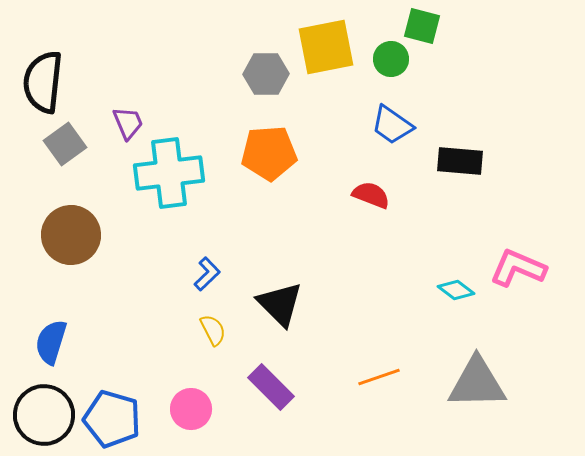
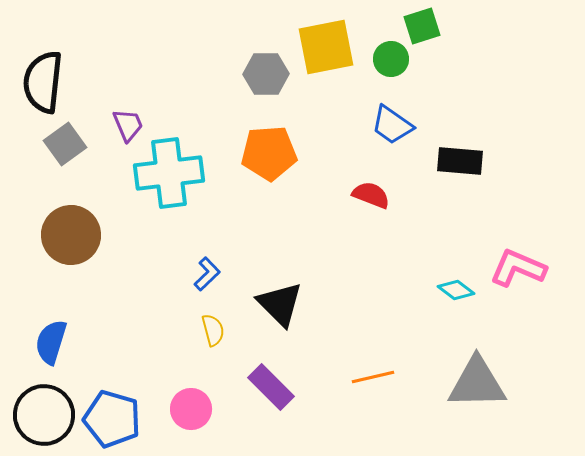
green square: rotated 33 degrees counterclockwise
purple trapezoid: moved 2 px down
yellow semicircle: rotated 12 degrees clockwise
orange line: moved 6 px left; rotated 6 degrees clockwise
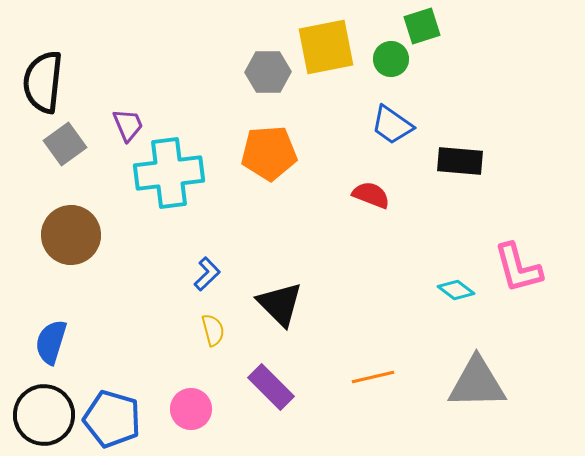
gray hexagon: moved 2 px right, 2 px up
pink L-shape: rotated 128 degrees counterclockwise
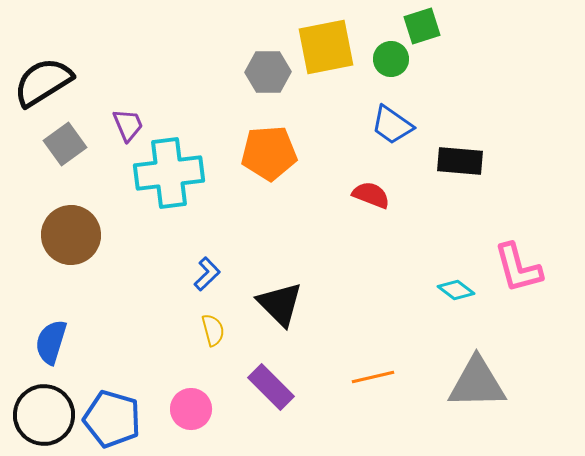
black semicircle: rotated 52 degrees clockwise
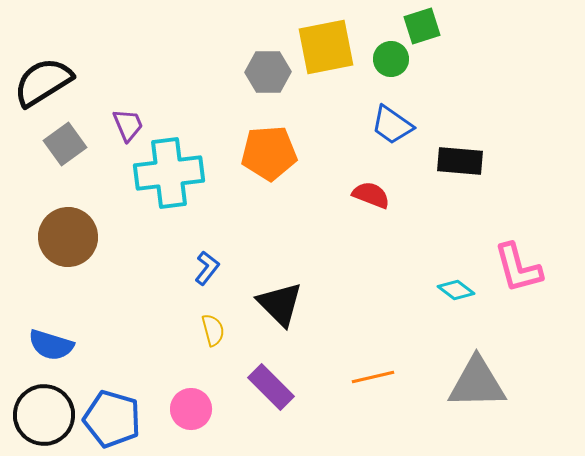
brown circle: moved 3 px left, 2 px down
blue L-shape: moved 6 px up; rotated 8 degrees counterclockwise
blue semicircle: moved 3 px down; rotated 90 degrees counterclockwise
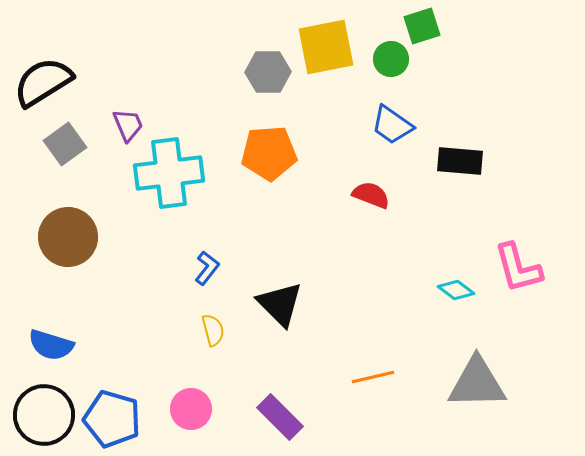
purple rectangle: moved 9 px right, 30 px down
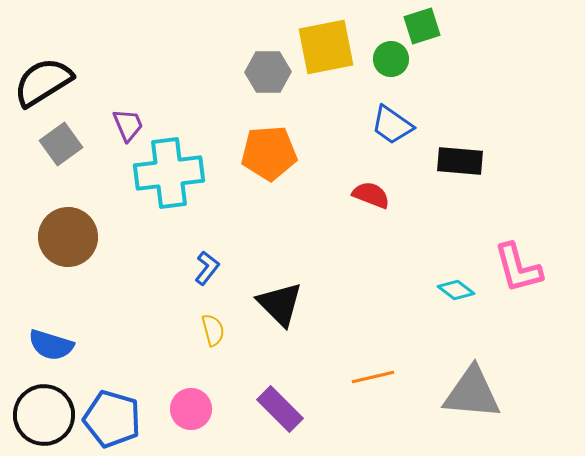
gray square: moved 4 px left
gray triangle: moved 5 px left, 10 px down; rotated 6 degrees clockwise
purple rectangle: moved 8 px up
